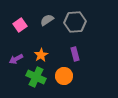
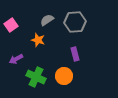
pink square: moved 9 px left
orange star: moved 3 px left, 15 px up; rotated 24 degrees counterclockwise
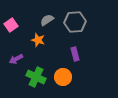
orange circle: moved 1 px left, 1 px down
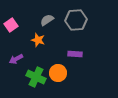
gray hexagon: moved 1 px right, 2 px up
purple rectangle: rotated 72 degrees counterclockwise
orange circle: moved 5 px left, 4 px up
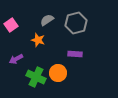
gray hexagon: moved 3 px down; rotated 10 degrees counterclockwise
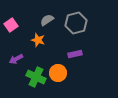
purple rectangle: rotated 16 degrees counterclockwise
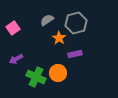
pink square: moved 2 px right, 3 px down
orange star: moved 21 px right, 2 px up; rotated 16 degrees clockwise
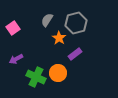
gray semicircle: rotated 24 degrees counterclockwise
purple rectangle: rotated 24 degrees counterclockwise
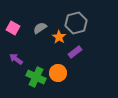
gray semicircle: moved 7 px left, 8 px down; rotated 24 degrees clockwise
pink square: rotated 24 degrees counterclockwise
orange star: moved 1 px up
purple rectangle: moved 2 px up
purple arrow: rotated 64 degrees clockwise
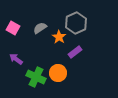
gray hexagon: rotated 10 degrees counterclockwise
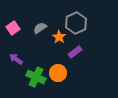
pink square: rotated 24 degrees clockwise
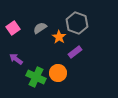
gray hexagon: moved 1 px right; rotated 15 degrees counterclockwise
